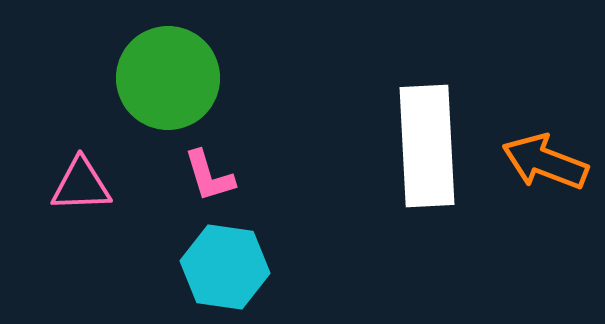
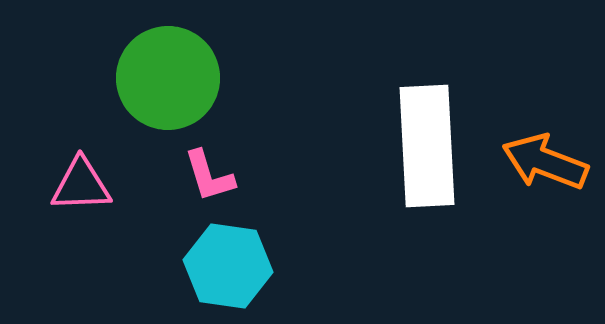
cyan hexagon: moved 3 px right, 1 px up
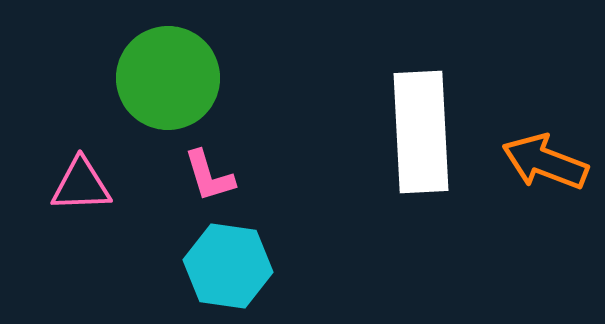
white rectangle: moved 6 px left, 14 px up
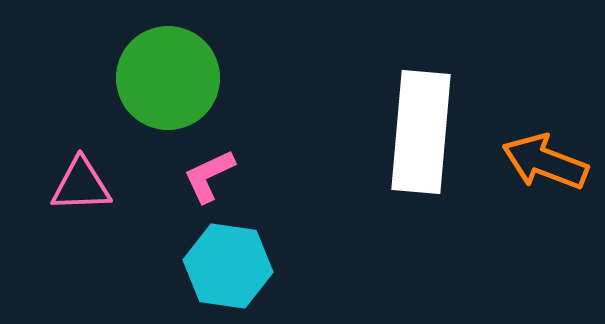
white rectangle: rotated 8 degrees clockwise
pink L-shape: rotated 82 degrees clockwise
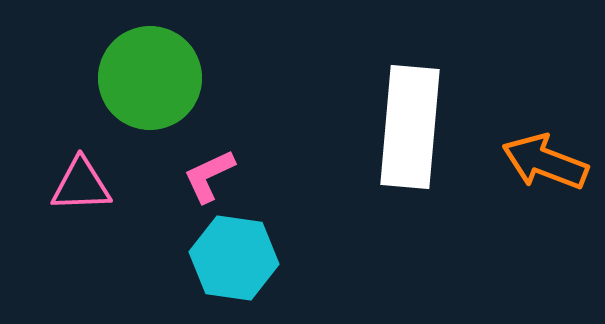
green circle: moved 18 px left
white rectangle: moved 11 px left, 5 px up
cyan hexagon: moved 6 px right, 8 px up
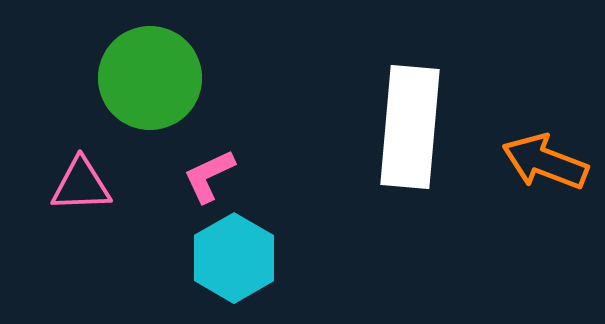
cyan hexagon: rotated 22 degrees clockwise
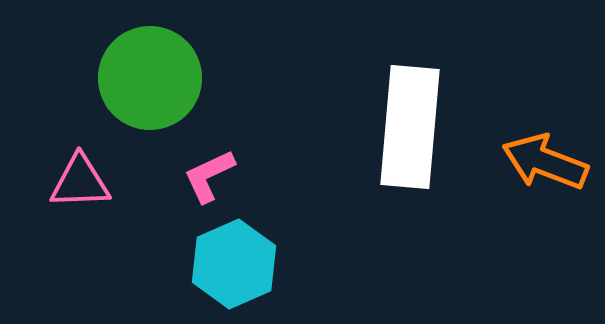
pink triangle: moved 1 px left, 3 px up
cyan hexagon: moved 6 px down; rotated 6 degrees clockwise
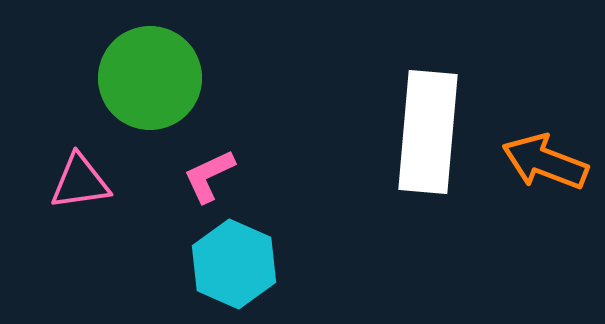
white rectangle: moved 18 px right, 5 px down
pink triangle: rotated 6 degrees counterclockwise
cyan hexagon: rotated 12 degrees counterclockwise
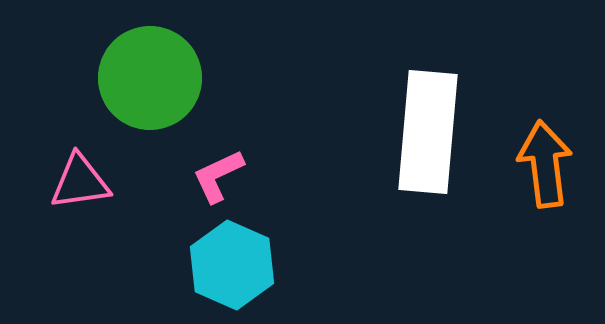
orange arrow: moved 2 px down; rotated 62 degrees clockwise
pink L-shape: moved 9 px right
cyan hexagon: moved 2 px left, 1 px down
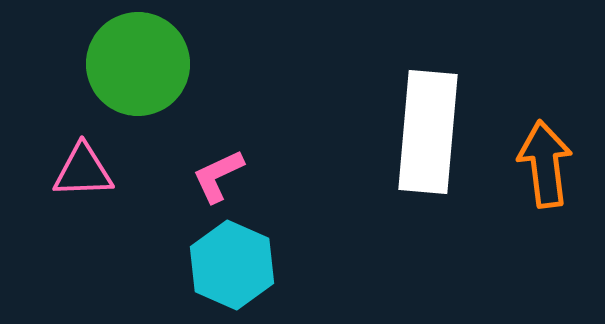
green circle: moved 12 px left, 14 px up
pink triangle: moved 3 px right, 11 px up; rotated 6 degrees clockwise
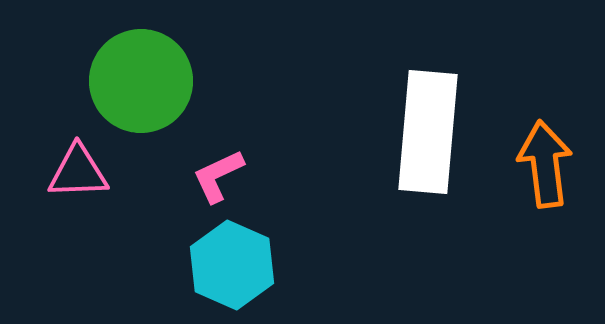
green circle: moved 3 px right, 17 px down
pink triangle: moved 5 px left, 1 px down
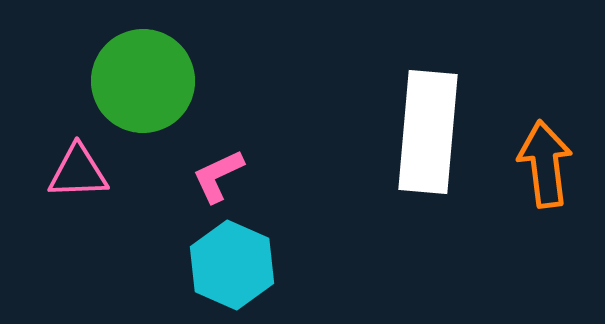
green circle: moved 2 px right
